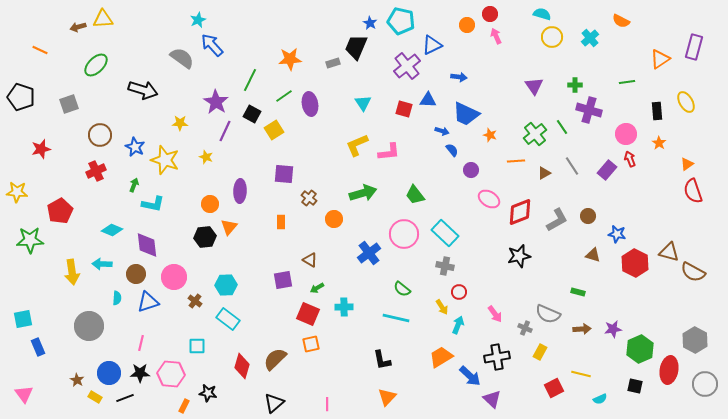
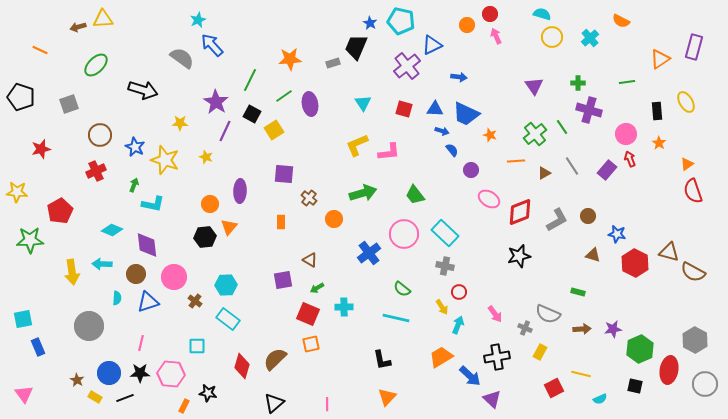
green cross at (575, 85): moved 3 px right, 2 px up
blue triangle at (428, 100): moved 7 px right, 9 px down
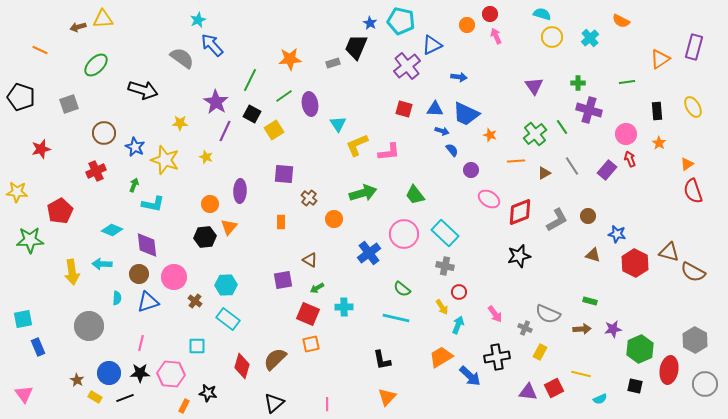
yellow ellipse at (686, 102): moved 7 px right, 5 px down
cyan triangle at (363, 103): moved 25 px left, 21 px down
brown circle at (100, 135): moved 4 px right, 2 px up
brown circle at (136, 274): moved 3 px right
green rectangle at (578, 292): moved 12 px right, 9 px down
purple triangle at (492, 399): moved 36 px right, 7 px up; rotated 36 degrees counterclockwise
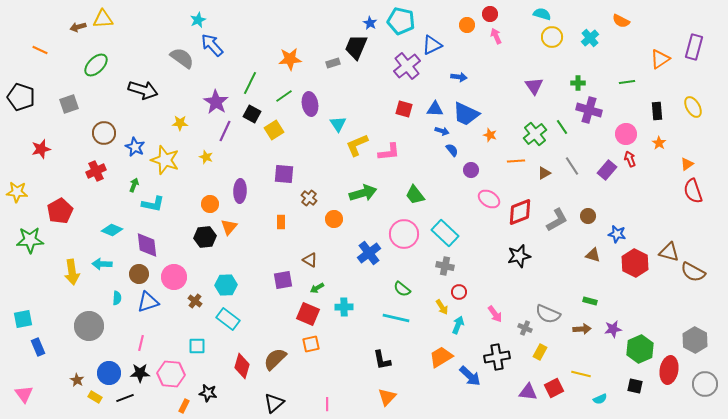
green line at (250, 80): moved 3 px down
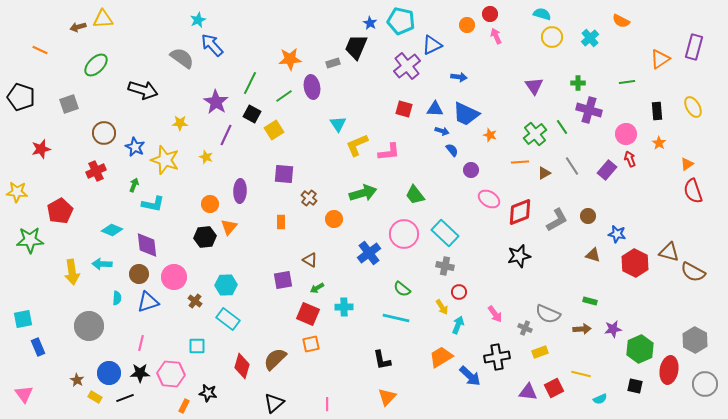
purple ellipse at (310, 104): moved 2 px right, 17 px up
purple line at (225, 131): moved 1 px right, 4 px down
orange line at (516, 161): moved 4 px right, 1 px down
yellow rectangle at (540, 352): rotated 42 degrees clockwise
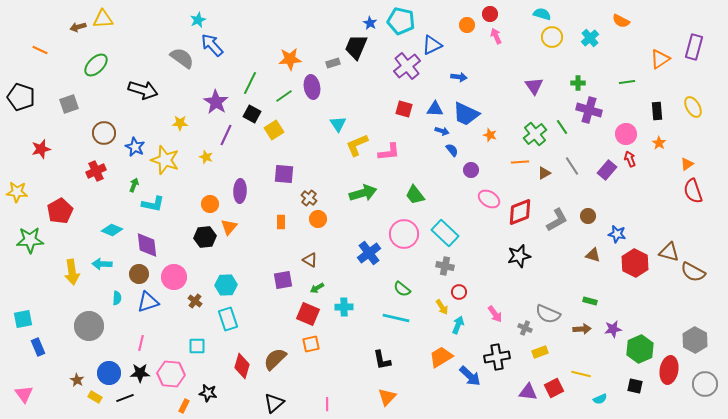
orange circle at (334, 219): moved 16 px left
cyan rectangle at (228, 319): rotated 35 degrees clockwise
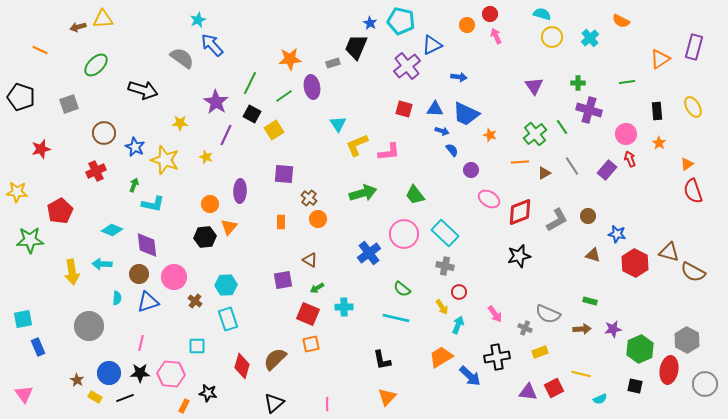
gray hexagon at (695, 340): moved 8 px left
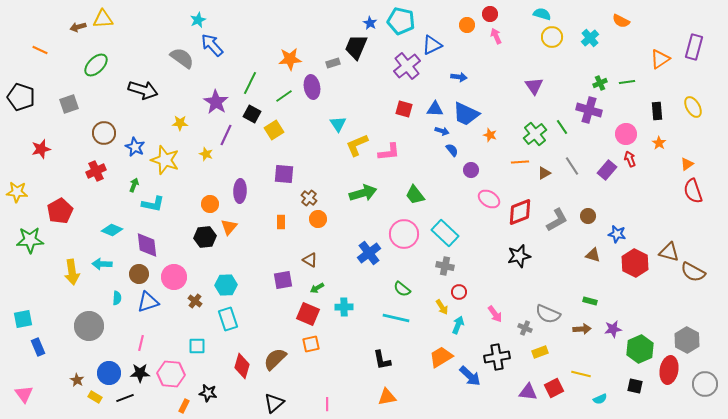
green cross at (578, 83): moved 22 px right; rotated 24 degrees counterclockwise
yellow star at (206, 157): moved 3 px up
orange triangle at (387, 397): rotated 36 degrees clockwise
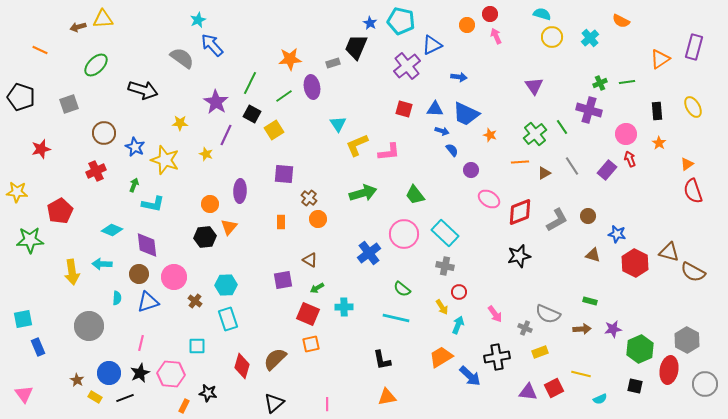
black star at (140, 373): rotated 24 degrees counterclockwise
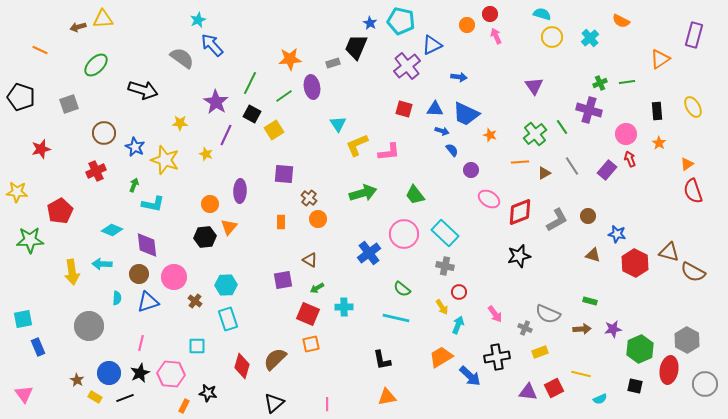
purple rectangle at (694, 47): moved 12 px up
